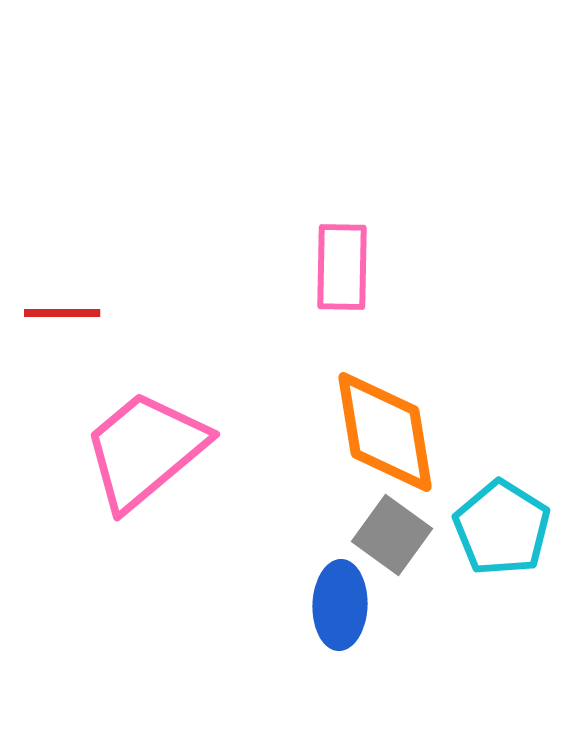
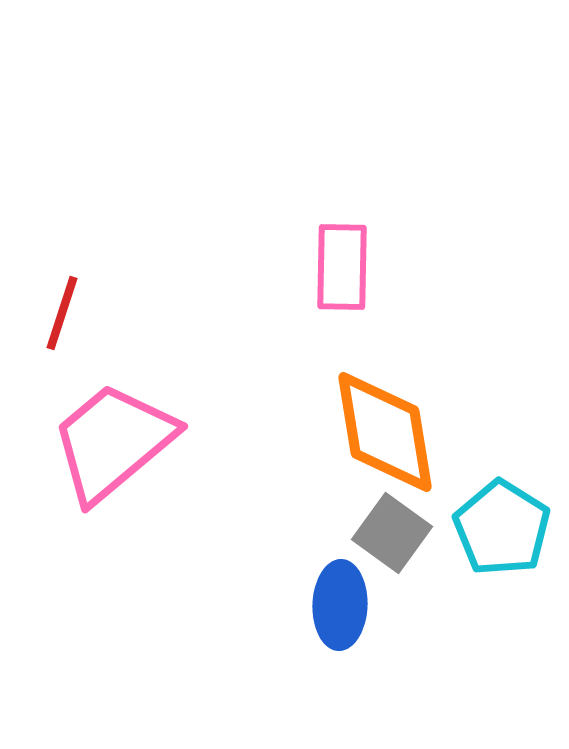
red line: rotated 72 degrees counterclockwise
pink trapezoid: moved 32 px left, 8 px up
gray square: moved 2 px up
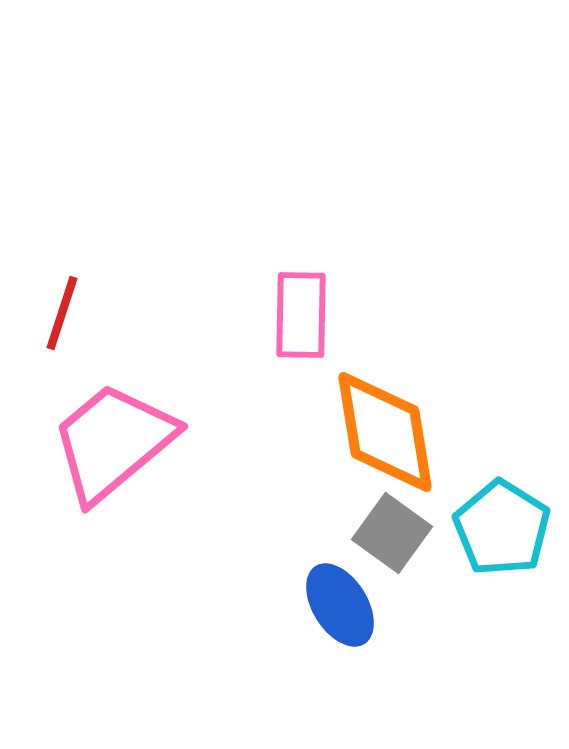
pink rectangle: moved 41 px left, 48 px down
blue ellipse: rotated 34 degrees counterclockwise
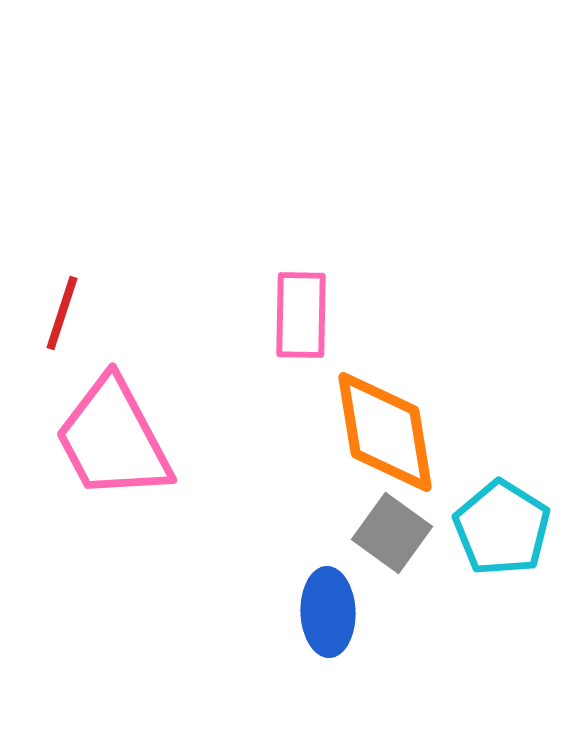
pink trapezoid: moved 3 px up; rotated 78 degrees counterclockwise
blue ellipse: moved 12 px left, 7 px down; rotated 30 degrees clockwise
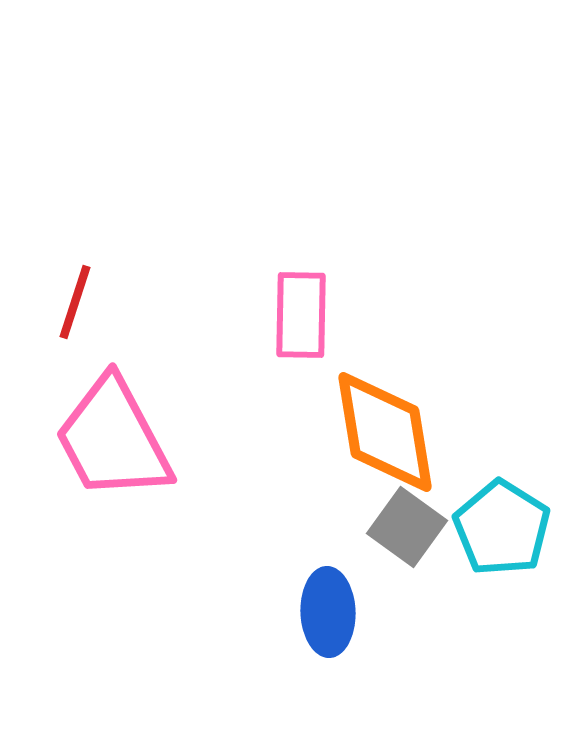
red line: moved 13 px right, 11 px up
gray square: moved 15 px right, 6 px up
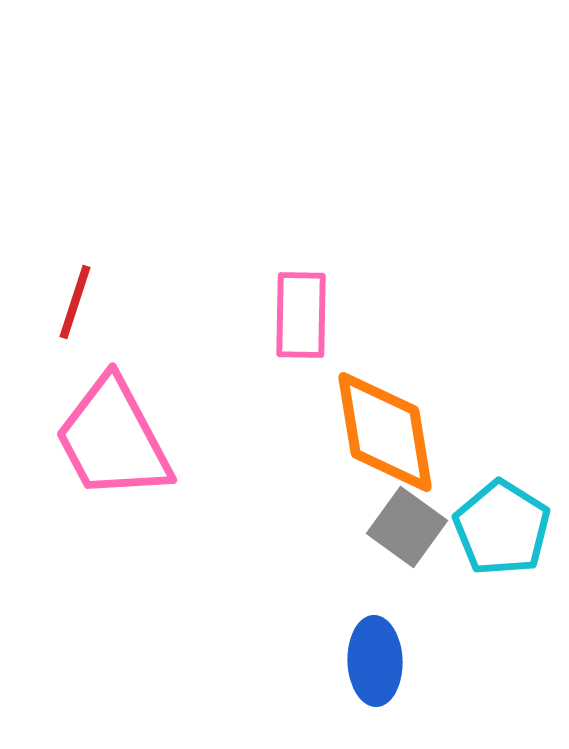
blue ellipse: moved 47 px right, 49 px down
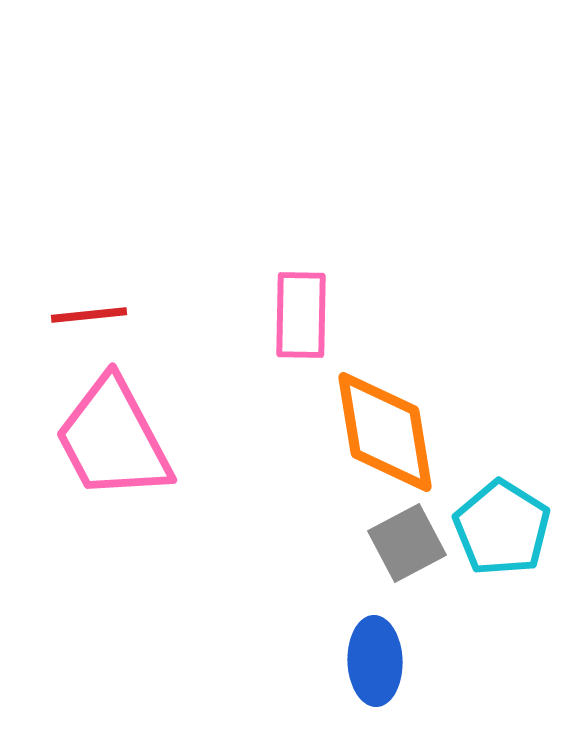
red line: moved 14 px right, 13 px down; rotated 66 degrees clockwise
gray square: moved 16 px down; rotated 26 degrees clockwise
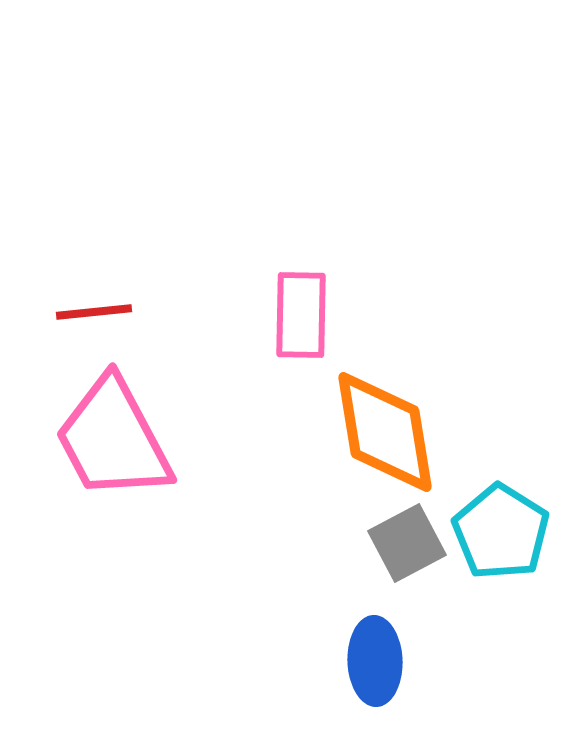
red line: moved 5 px right, 3 px up
cyan pentagon: moved 1 px left, 4 px down
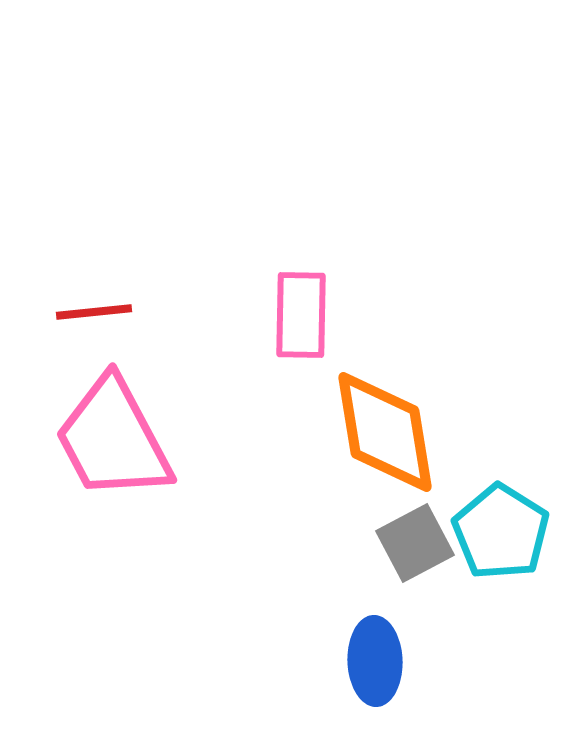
gray square: moved 8 px right
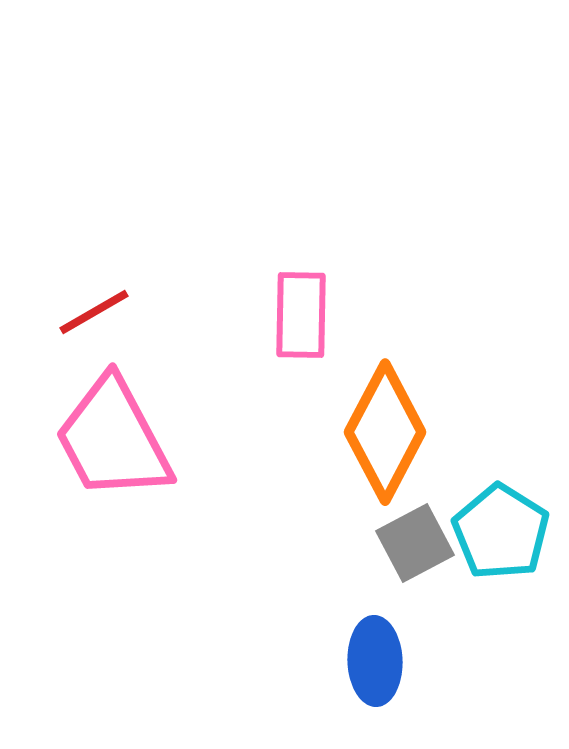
red line: rotated 24 degrees counterclockwise
orange diamond: rotated 37 degrees clockwise
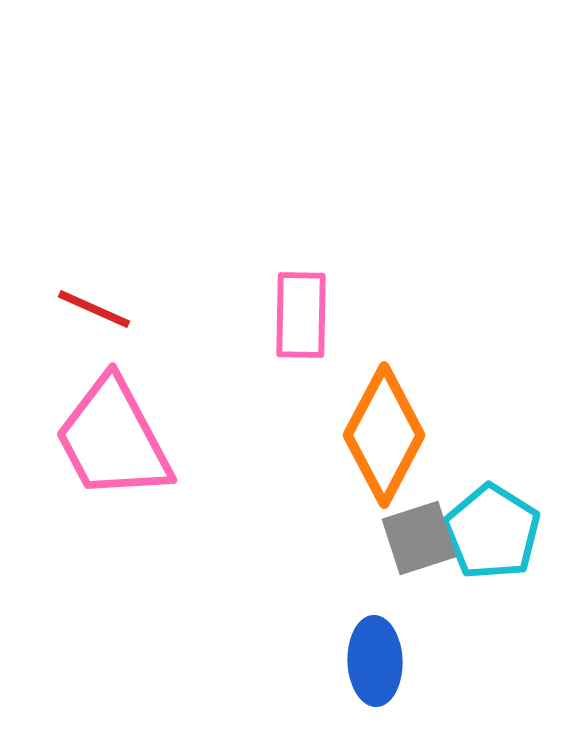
red line: moved 3 px up; rotated 54 degrees clockwise
orange diamond: moved 1 px left, 3 px down
cyan pentagon: moved 9 px left
gray square: moved 4 px right, 5 px up; rotated 10 degrees clockwise
